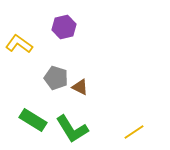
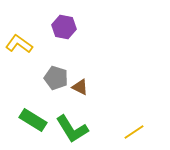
purple hexagon: rotated 25 degrees clockwise
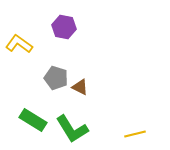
yellow line: moved 1 px right, 2 px down; rotated 20 degrees clockwise
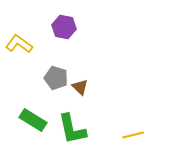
brown triangle: rotated 18 degrees clockwise
green L-shape: rotated 20 degrees clockwise
yellow line: moved 2 px left, 1 px down
